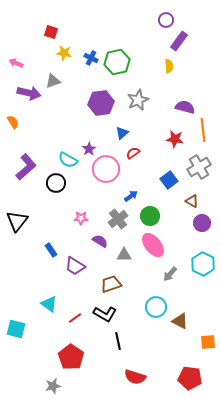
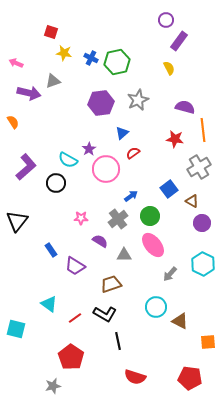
yellow semicircle at (169, 66): moved 2 px down; rotated 24 degrees counterclockwise
blue square at (169, 180): moved 9 px down
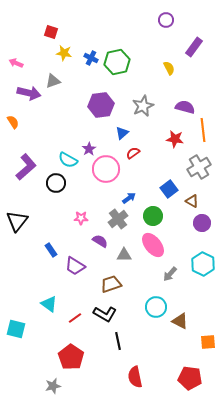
purple rectangle at (179, 41): moved 15 px right, 6 px down
gray star at (138, 100): moved 5 px right, 6 px down
purple hexagon at (101, 103): moved 2 px down
blue arrow at (131, 196): moved 2 px left, 2 px down
green circle at (150, 216): moved 3 px right
red semicircle at (135, 377): rotated 60 degrees clockwise
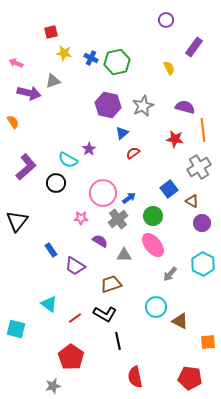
red square at (51, 32): rotated 32 degrees counterclockwise
purple hexagon at (101, 105): moved 7 px right; rotated 20 degrees clockwise
pink circle at (106, 169): moved 3 px left, 24 px down
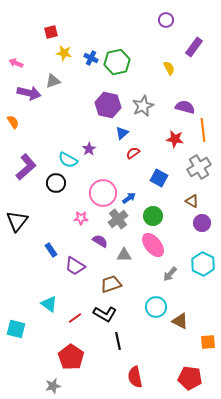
blue square at (169, 189): moved 10 px left, 11 px up; rotated 24 degrees counterclockwise
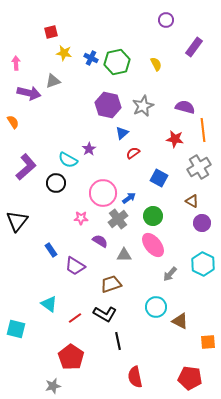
pink arrow at (16, 63): rotated 64 degrees clockwise
yellow semicircle at (169, 68): moved 13 px left, 4 px up
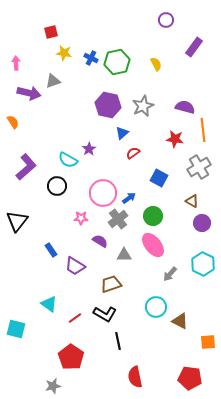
black circle at (56, 183): moved 1 px right, 3 px down
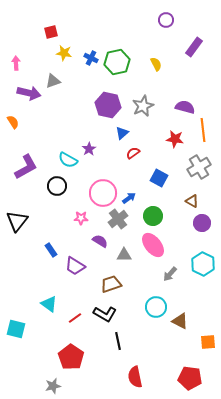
purple L-shape at (26, 167): rotated 12 degrees clockwise
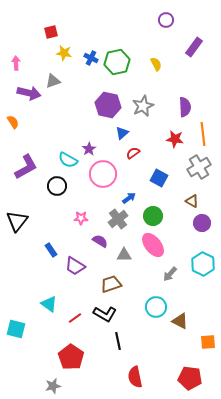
purple semicircle at (185, 107): rotated 72 degrees clockwise
orange line at (203, 130): moved 4 px down
pink circle at (103, 193): moved 19 px up
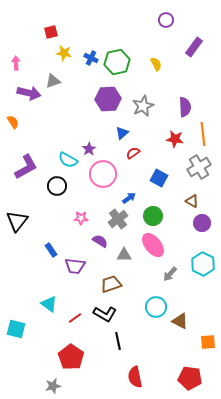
purple hexagon at (108, 105): moved 6 px up; rotated 15 degrees counterclockwise
purple trapezoid at (75, 266): rotated 25 degrees counterclockwise
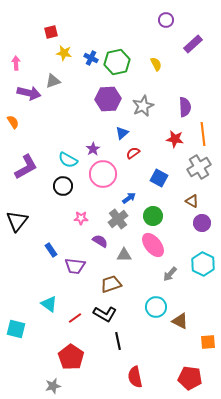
purple rectangle at (194, 47): moved 1 px left, 3 px up; rotated 12 degrees clockwise
purple star at (89, 149): moved 4 px right
black circle at (57, 186): moved 6 px right
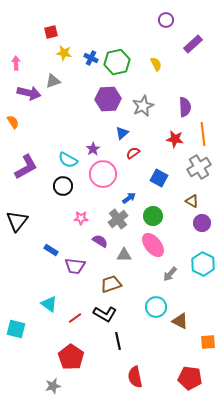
blue rectangle at (51, 250): rotated 24 degrees counterclockwise
